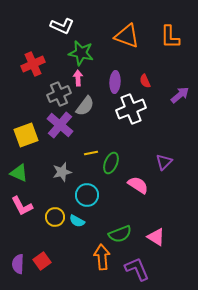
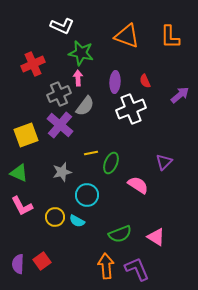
orange arrow: moved 4 px right, 9 px down
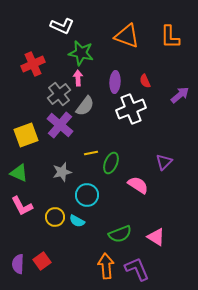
gray cross: rotated 15 degrees counterclockwise
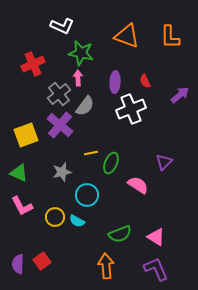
purple L-shape: moved 19 px right
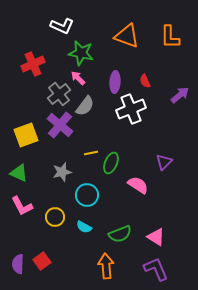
pink arrow: rotated 42 degrees counterclockwise
cyan semicircle: moved 7 px right, 6 px down
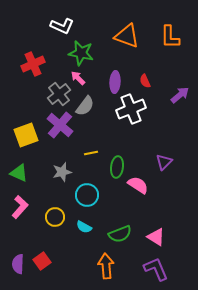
green ellipse: moved 6 px right, 4 px down; rotated 15 degrees counterclockwise
pink L-shape: moved 2 px left, 1 px down; rotated 110 degrees counterclockwise
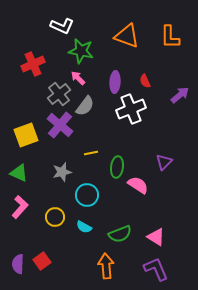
green star: moved 2 px up
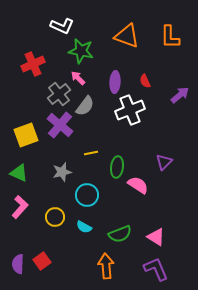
white cross: moved 1 px left, 1 px down
